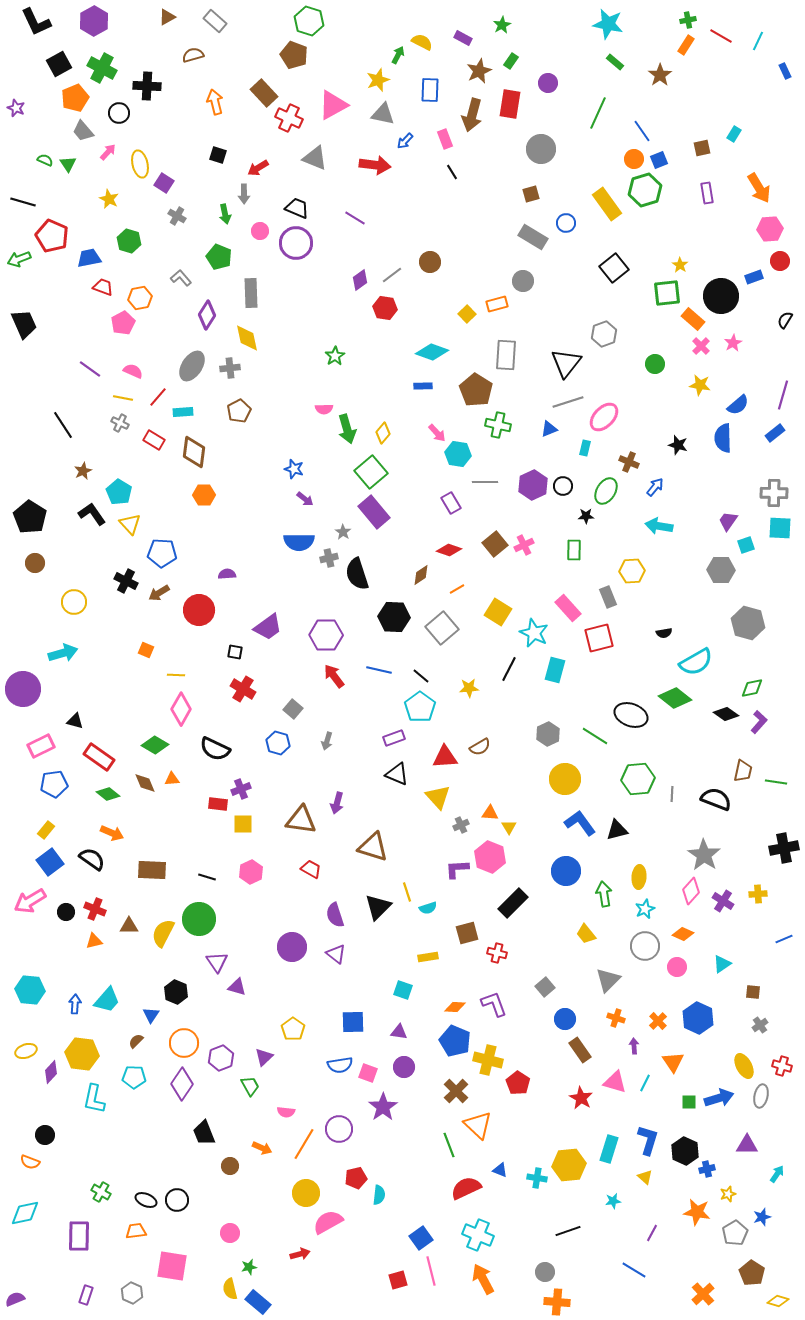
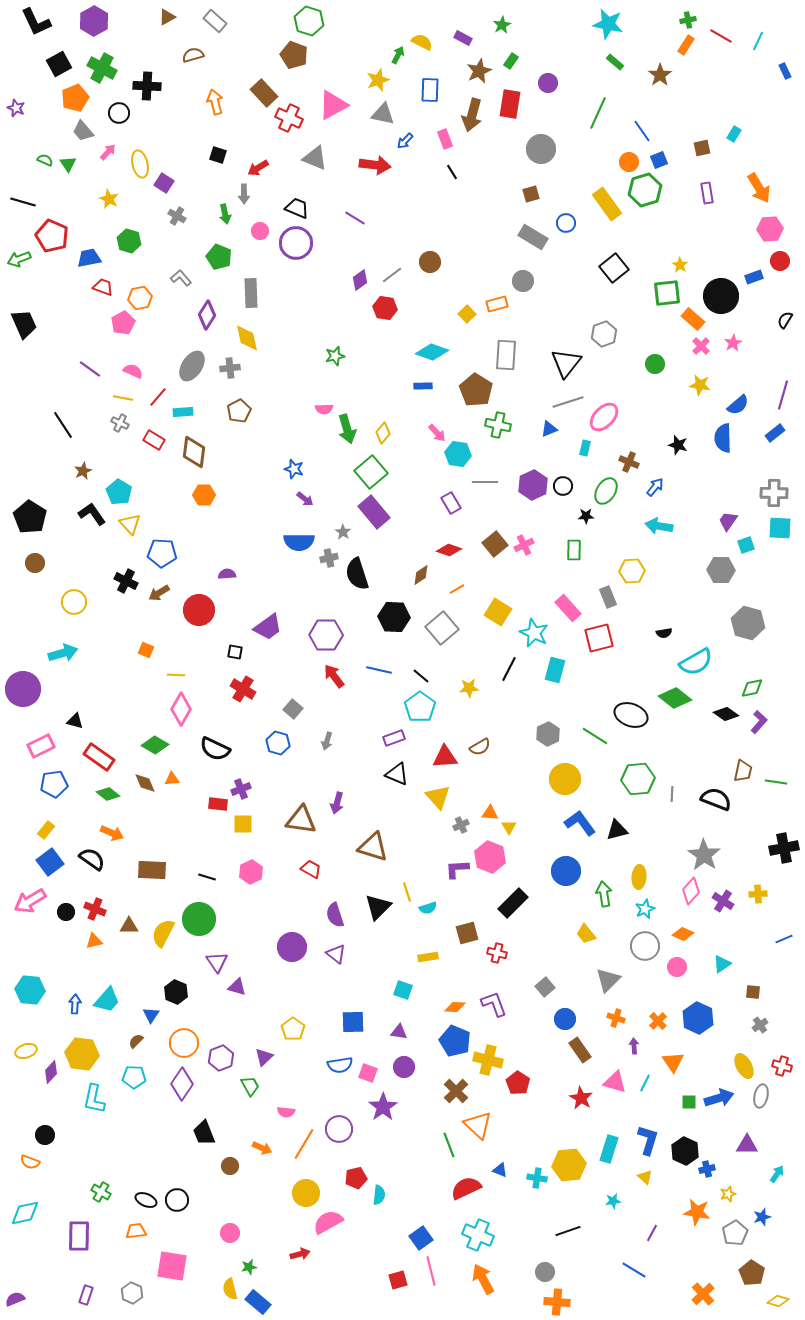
orange circle at (634, 159): moved 5 px left, 3 px down
green star at (335, 356): rotated 18 degrees clockwise
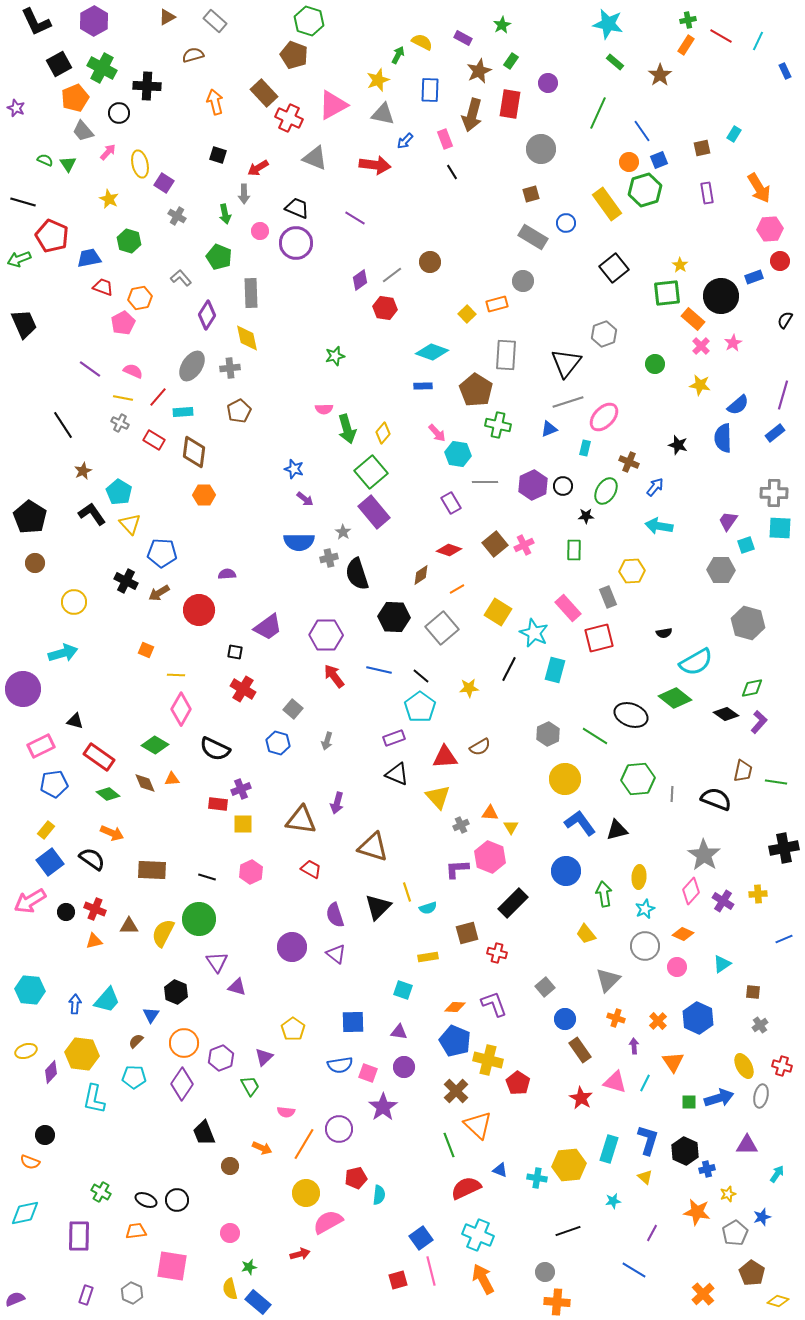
yellow triangle at (509, 827): moved 2 px right
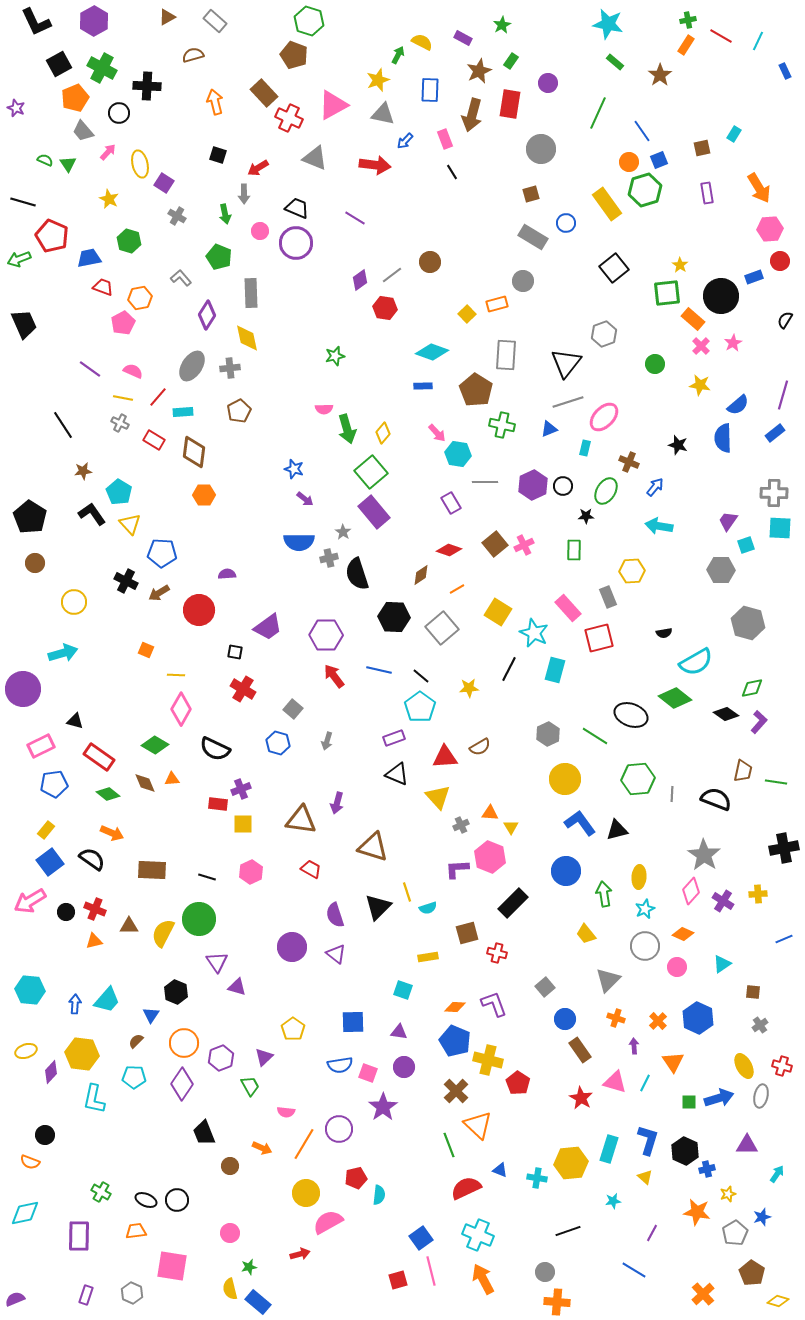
green cross at (498, 425): moved 4 px right
brown star at (83, 471): rotated 18 degrees clockwise
yellow hexagon at (569, 1165): moved 2 px right, 2 px up
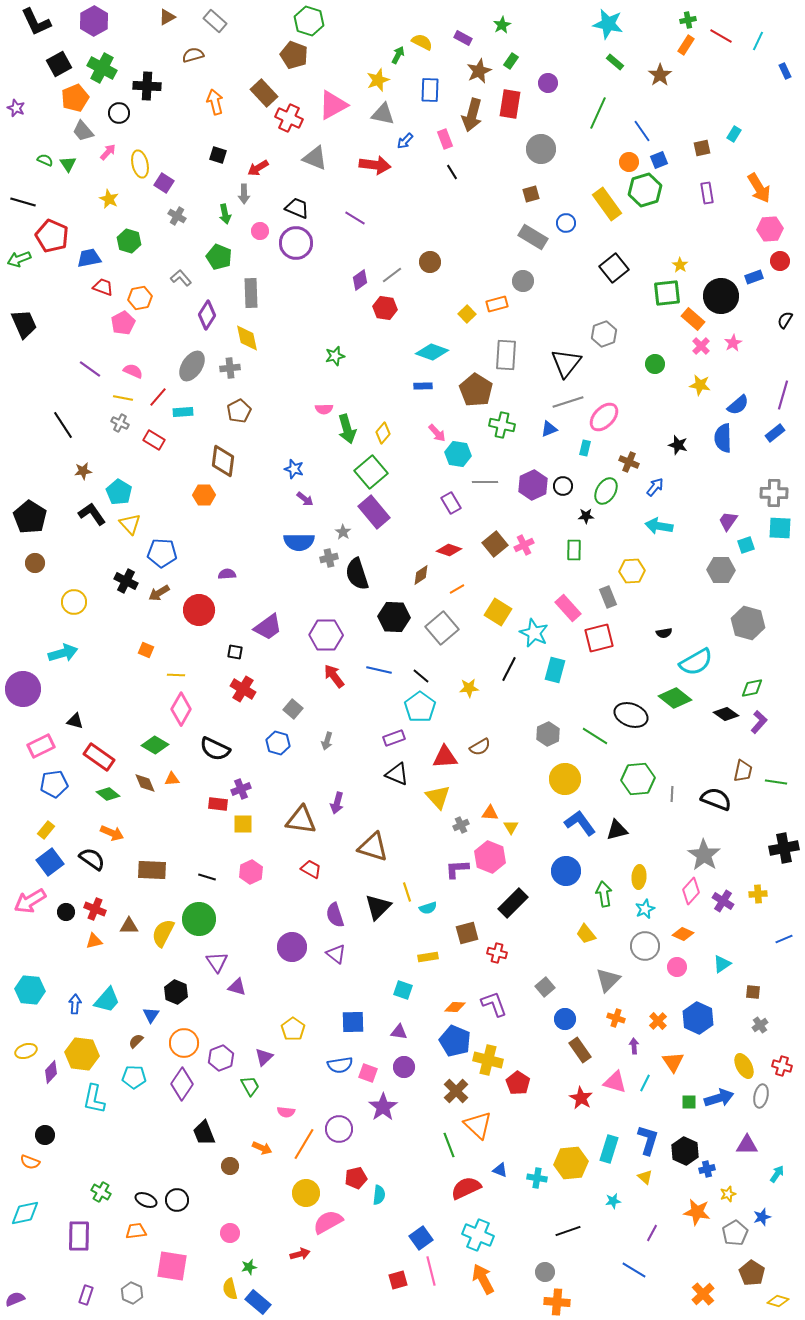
brown diamond at (194, 452): moved 29 px right, 9 px down
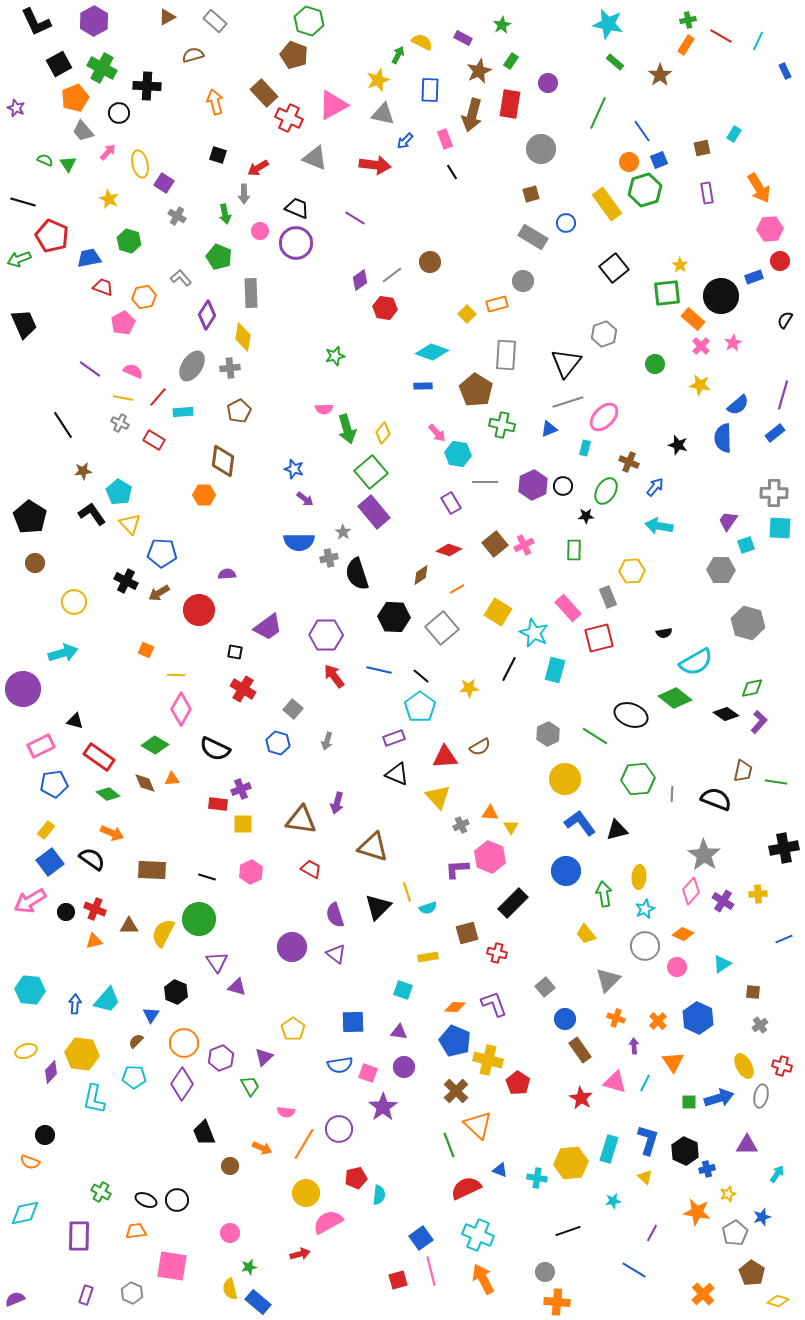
orange hexagon at (140, 298): moved 4 px right, 1 px up
yellow diamond at (247, 338): moved 4 px left, 1 px up; rotated 20 degrees clockwise
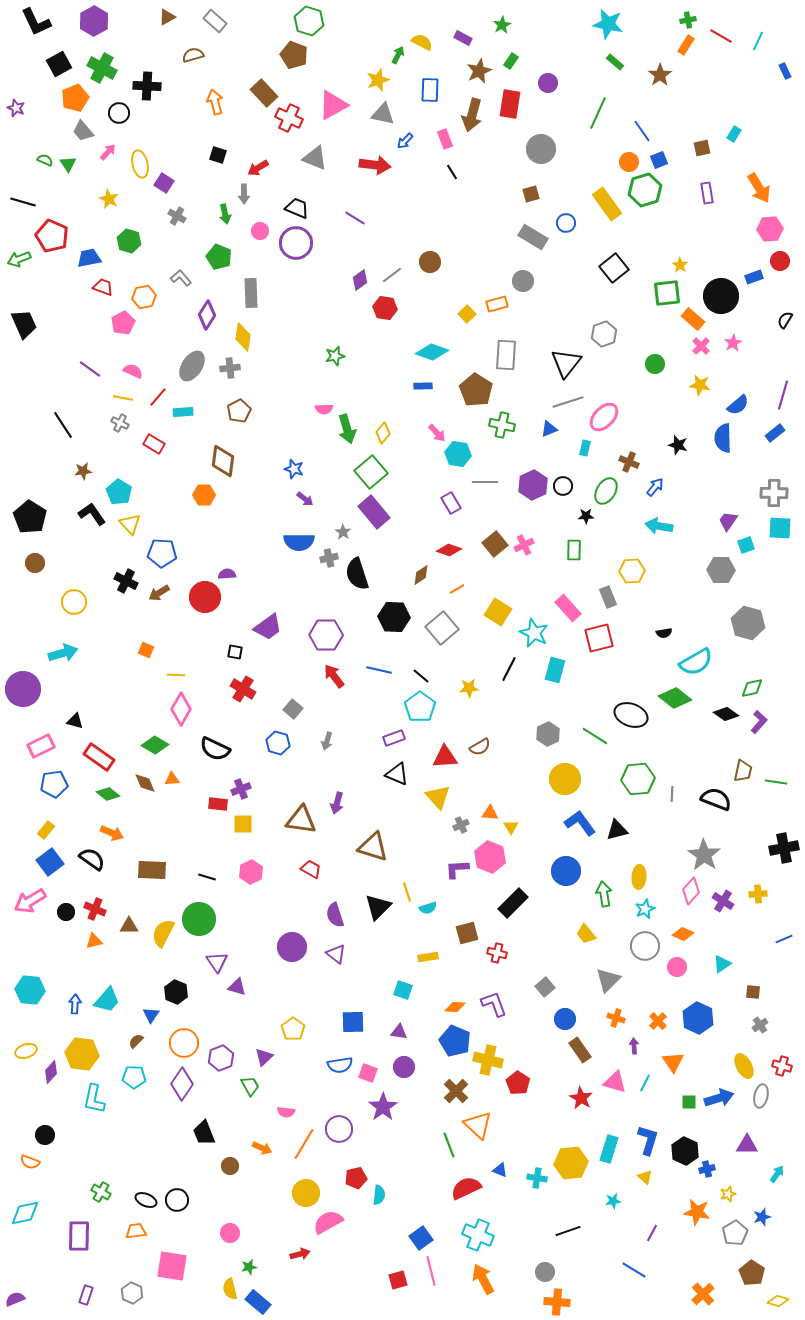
red rectangle at (154, 440): moved 4 px down
red circle at (199, 610): moved 6 px right, 13 px up
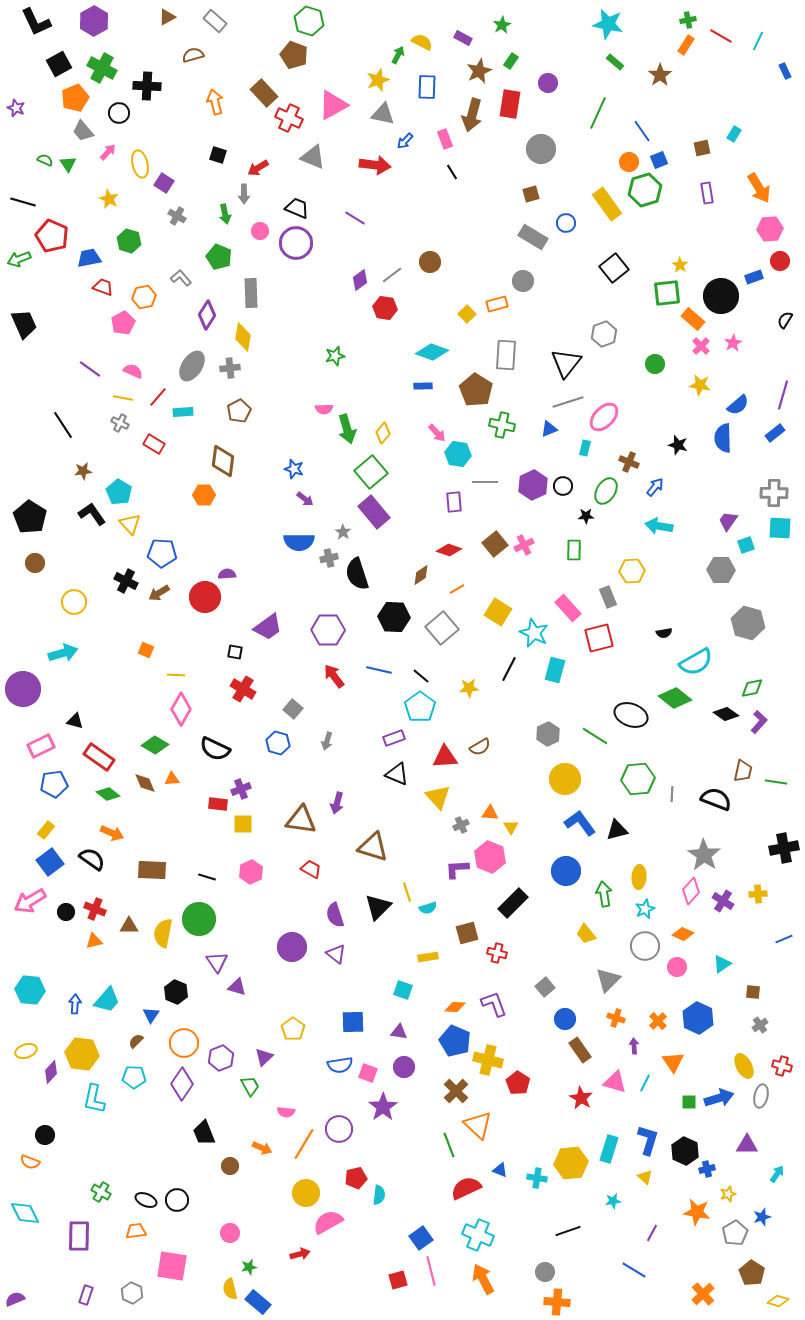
blue rectangle at (430, 90): moved 3 px left, 3 px up
gray triangle at (315, 158): moved 2 px left, 1 px up
purple rectangle at (451, 503): moved 3 px right, 1 px up; rotated 25 degrees clockwise
purple hexagon at (326, 635): moved 2 px right, 5 px up
yellow semicircle at (163, 933): rotated 16 degrees counterclockwise
cyan diamond at (25, 1213): rotated 76 degrees clockwise
